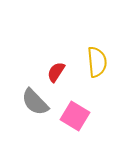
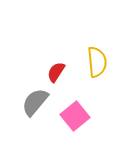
gray semicircle: rotated 84 degrees clockwise
pink square: rotated 20 degrees clockwise
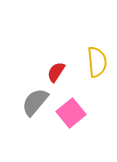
pink square: moved 4 px left, 3 px up
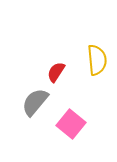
yellow semicircle: moved 2 px up
pink square: moved 11 px down; rotated 12 degrees counterclockwise
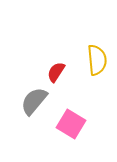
gray semicircle: moved 1 px left, 1 px up
pink square: rotated 8 degrees counterclockwise
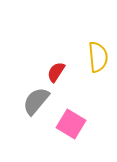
yellow semicircle: moved 1 px right, 3 px up
gray semicircle: moved 2 px right
